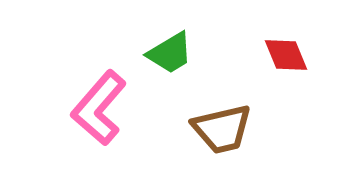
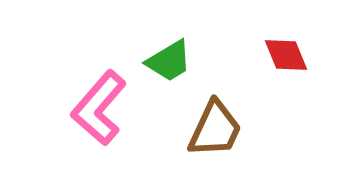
green trapezoid: moved 1 px left, 8 px down
brown trapezoid: moved 7 px left; rotated 52 degrees counterclockwise
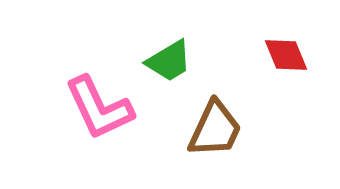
pink L-shape: rotated 66 degrees counterclockwise
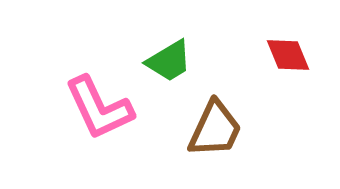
red diamond: moved 2 px right
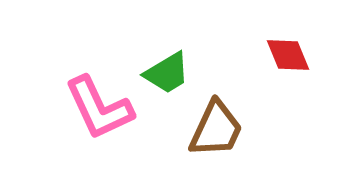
green trapezoid: moved 2 px left, 12 px down
brown trapezoid: moved 1 px right
